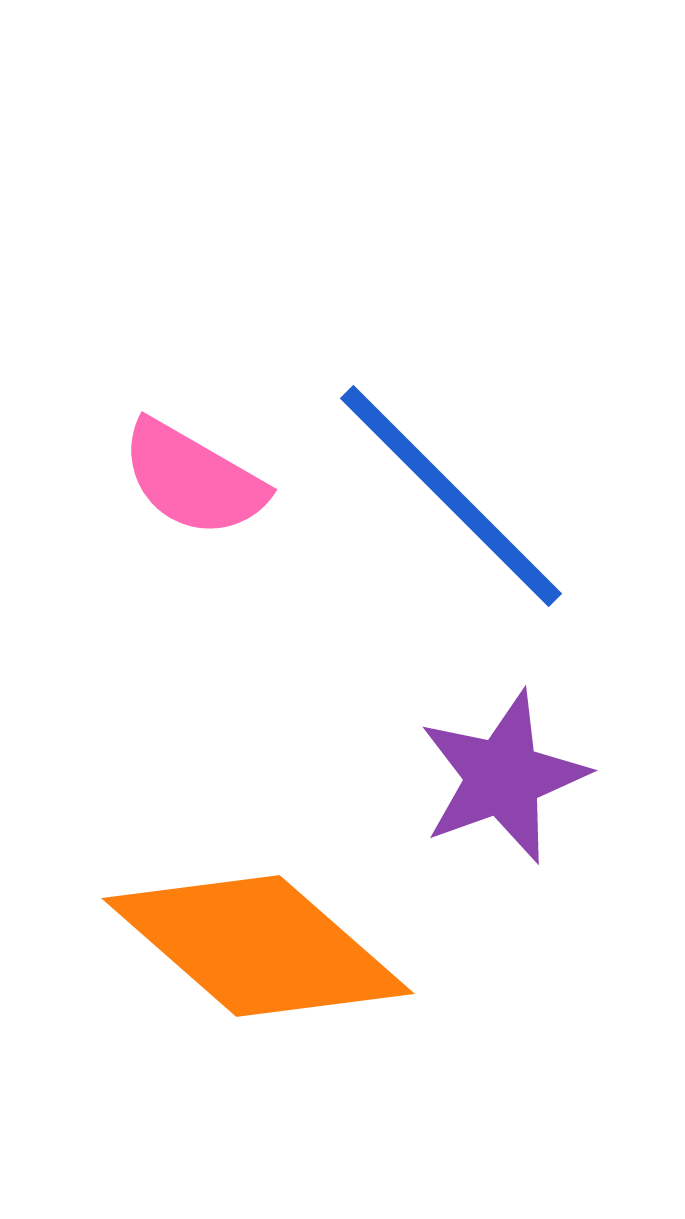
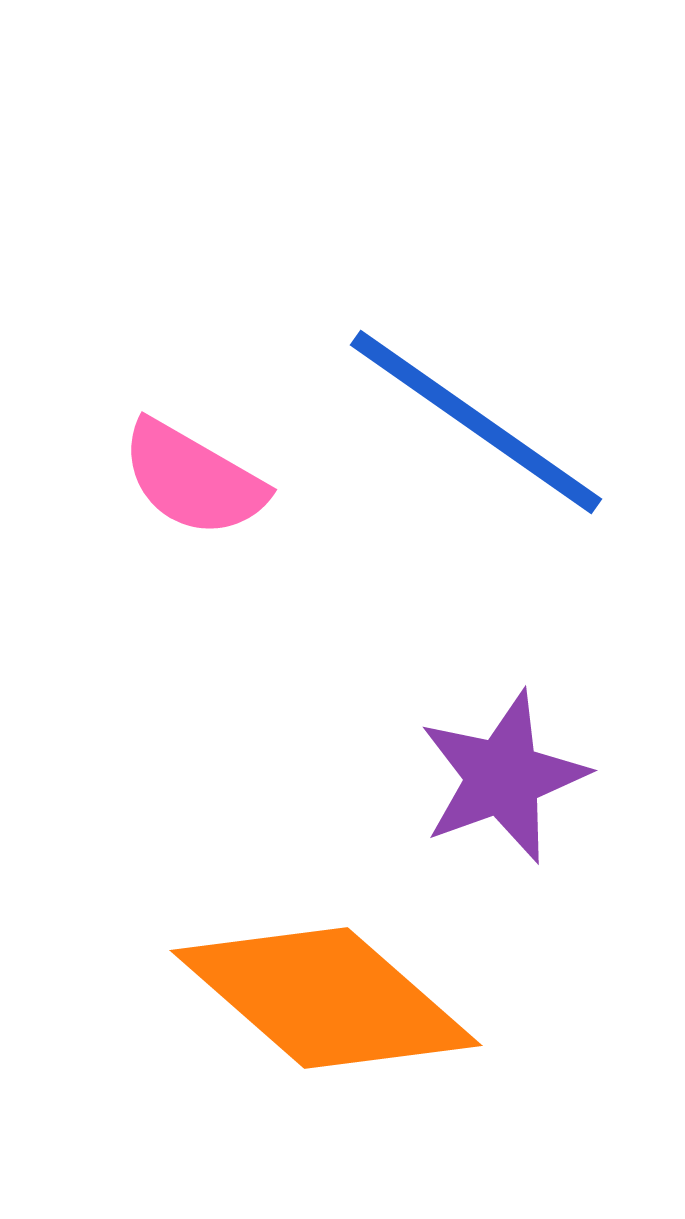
blue line: moved 25 px right, 74 px up; rotated 10 degrees counterclockwise
orange diamond: moved 68 px right, 52 px down
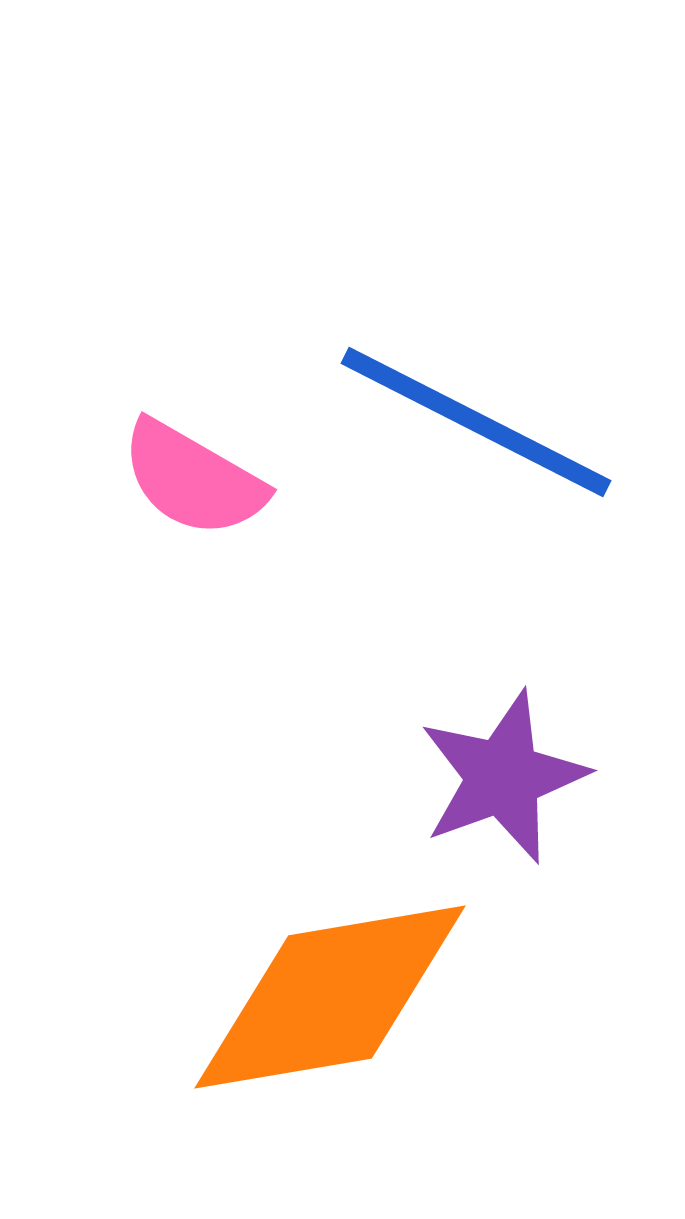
blue line: rotated 8 degrees counterclockwise
orange diamond: moved 4 px right, 1 px up; rotated 51 degrees counterclockwise
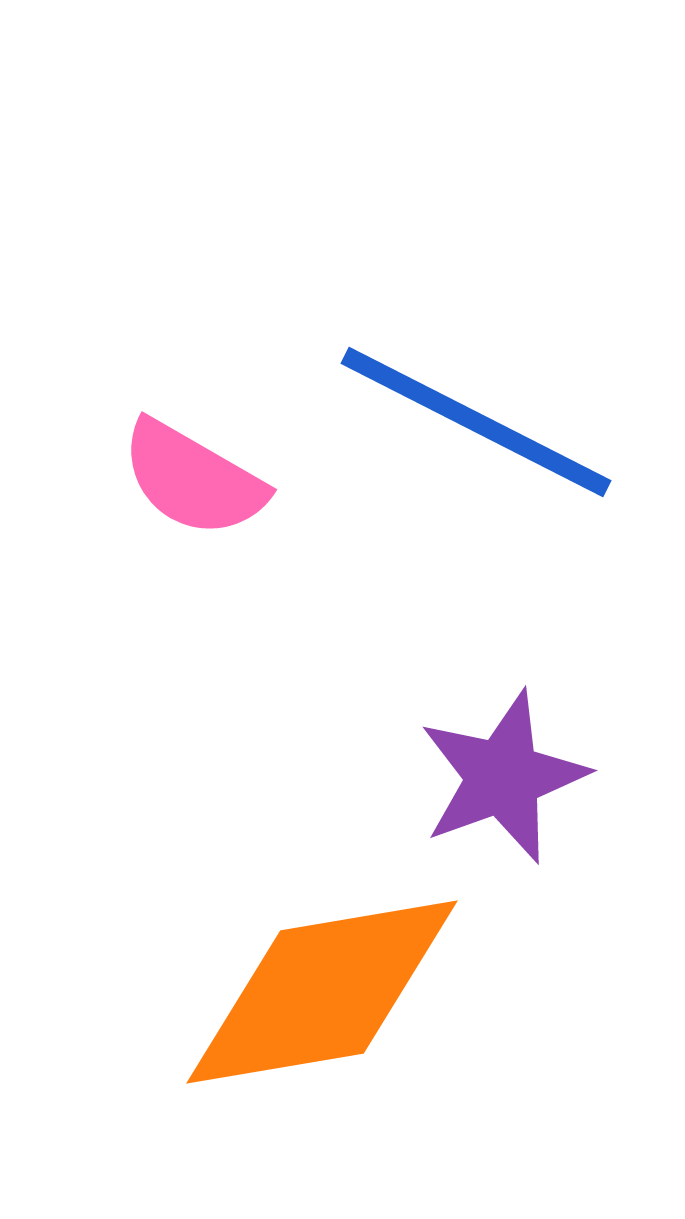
orange diamond: moved 8 px left, 5 px up
